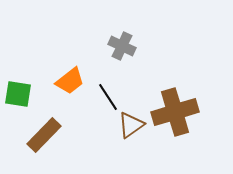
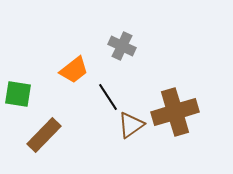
orange trapezoid: moved 4 px right, 11 px up
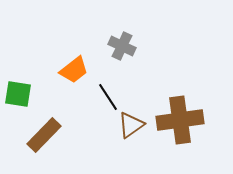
brown cross: moved 5 px right, 8 px down; rotated 9 degrees clockwise
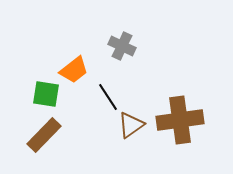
green square: moved 28 px right
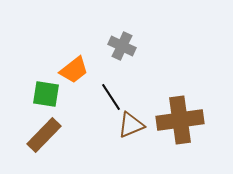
black line: moved 3 px right
brown triangle: rotated 12 degrees clockwise
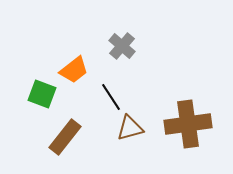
gray cross: rotated 16 degrees clockwise
green square: moved 4 px left; rotated 12 degrees clockwise
brown cross: moved 8 px right, 4 px down
brown triangle: moved 1 px left, 3 px down; rotated 8 degrees clockwise
brown rectangle: moved 21 px right, 2 px down; rotated 6 degrees counterclockwise
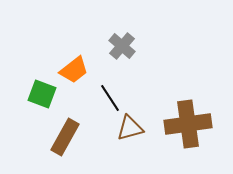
black line: moved 1 px left, 1 px down
brown rectangle: rotated 9 degrees counterclockwise
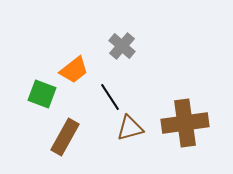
black line: moved 1 px up
brown cross: moved 3 px left, 1 px up
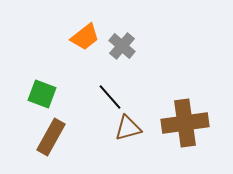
orange trapezoid: moved 11 px right, 33 px up
black line: rotated 8 degrees counterclockwise
brown triangle: moved 2 px left
brown rectangle: moved 14 px left
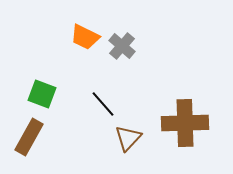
orange trapezoid: rotated 64 degrees clockwise
black line: moved 7 px left, 7 px down
brown cross: rotated 6 degrees clockwise
brown triangle: moved 10 px down; rotated 32 degrees counterclockwise
brown rectangle: moved 22 px left
